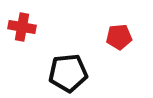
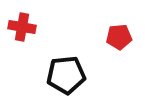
black pentagon: moved 2 px left, 2 px down
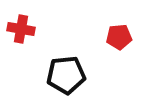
red cross: moved 1 px left, 2 px down
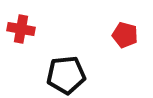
red pentagon: moved 6 px right, 2 px up; rotated 20 degrees clockwise
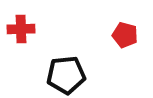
red cross: rotated 12 degrees counterclockwise
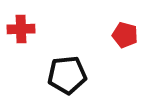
black pentagon: moved 1 px right
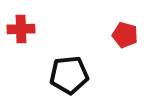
black pentagon: moved 2 px right
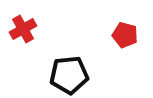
red cross: moved 2 px right; rotated 28 degrees counterclockwise
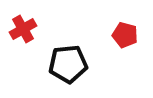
black pentagon: moved 1 px left, 11 px up
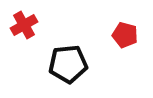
red cross: moved 1 px right, 4 px up
